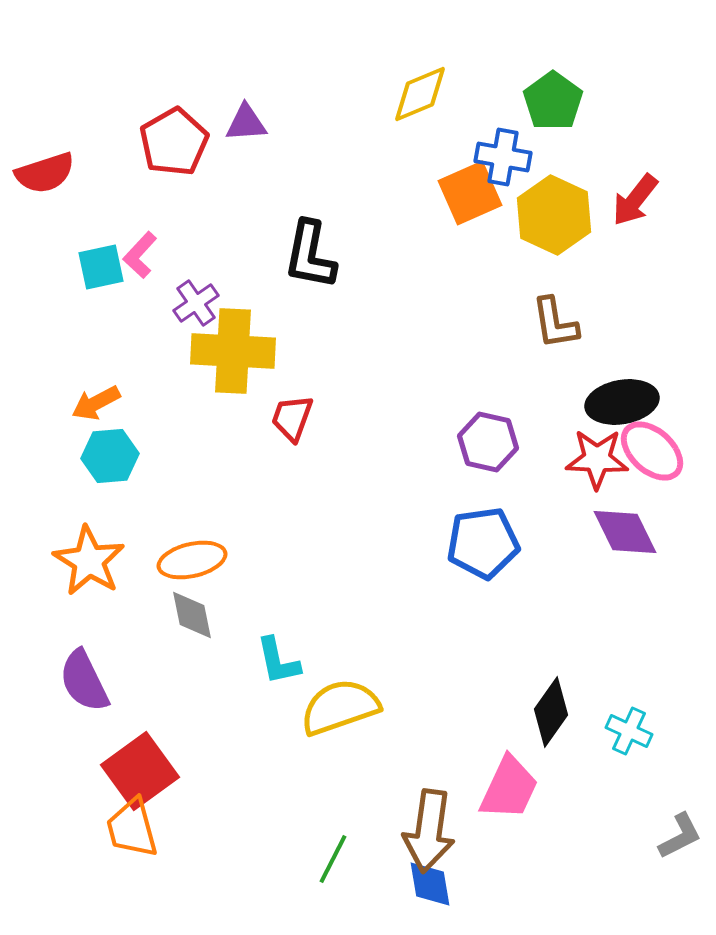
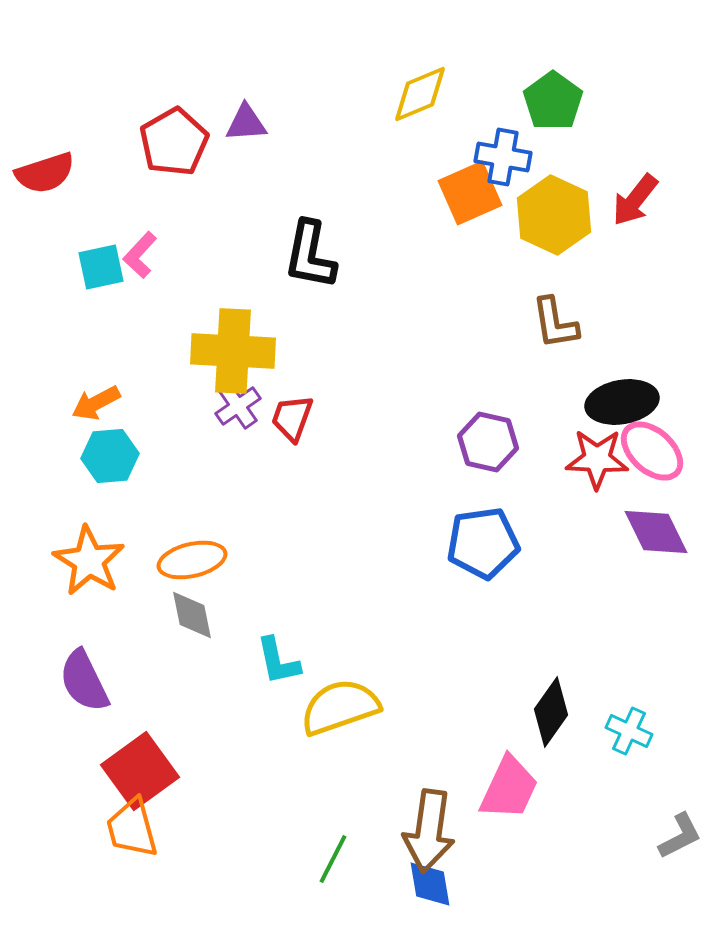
purple cross: moved 42 px right, 103 px down
purple diamond: moved 31 px right
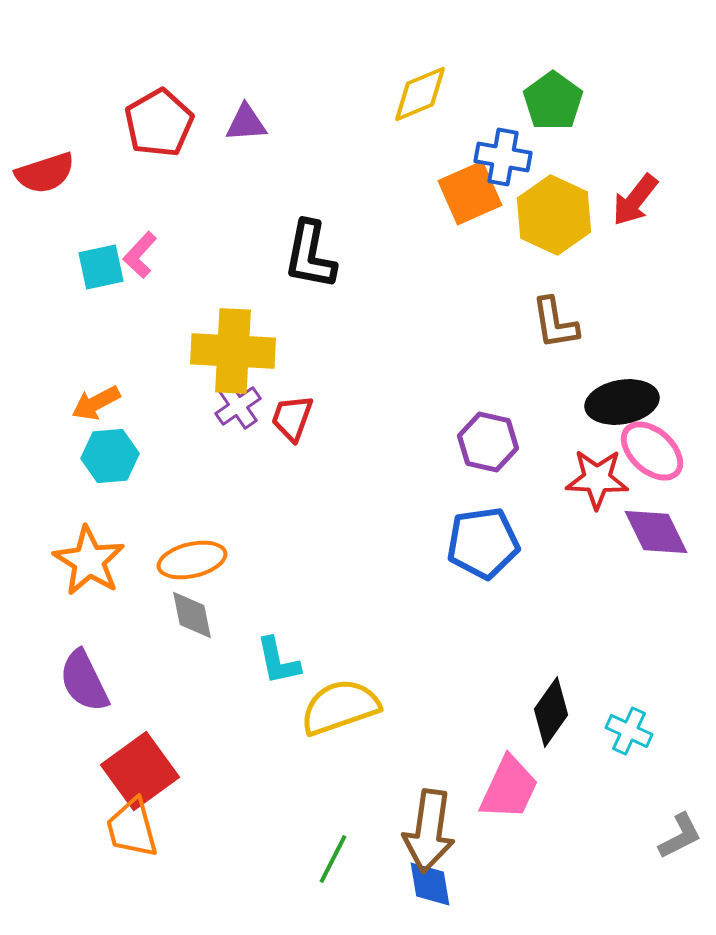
red pentagon: moved 15 px left, 19 px up
red star: moved 20 px down
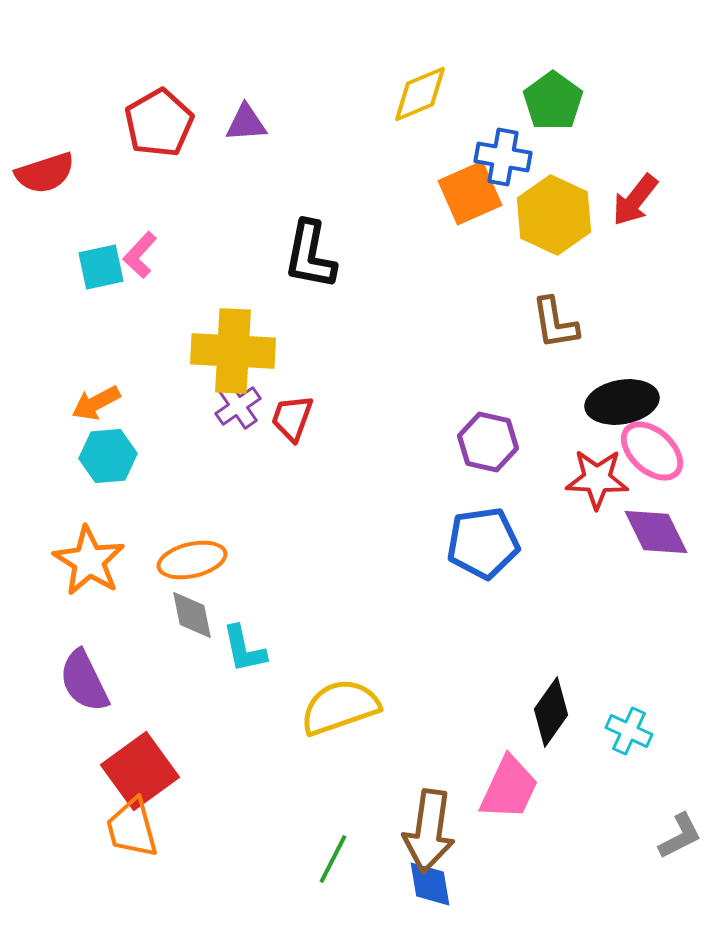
cyan hexagon: moved 2 px left
cyan L-shape: moved 34 px left, 12 px up
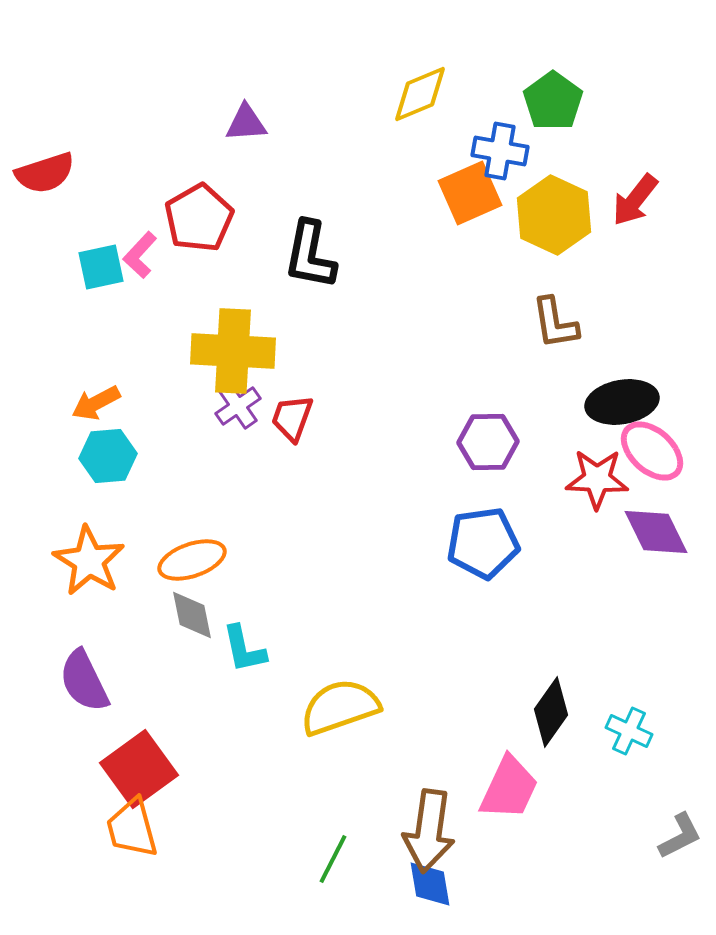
red pentagon: moved 40 px right, 95 px down
blue cross: moved 3 px left, 6 px up
purple hexagon: rotated 14 degrees counterclockwise
orange ellipse: rotated 6 degrees counterclockwise
red square: moved 1 px left, 2 px up
